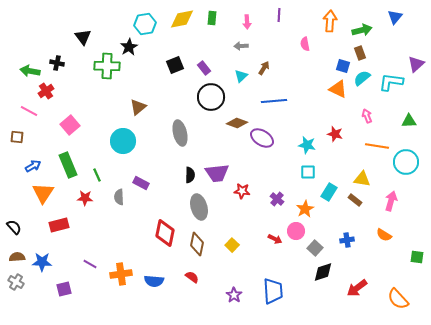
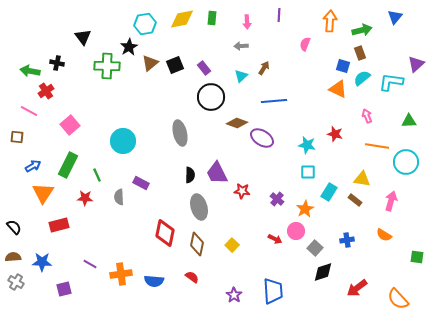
pink semicircle at (305, 44): rotated 32 degrees clockwise
brown triangle at (138, 107): moved 12 px right, 44 px up
green rectangle at (68, 165): rotated 50 degrees clockwise
purple trapezoid at (217, 173): rotated 70 degrees clockwise
brown semicircle at (17, 257): moved 4 px left
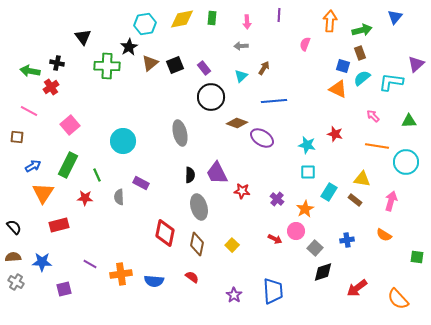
red cross at (46, 91): moved 5 px right, 4 px up
pink arrow at (367, 116): moved 6 px right; rotated 24 degrees counterclockwise
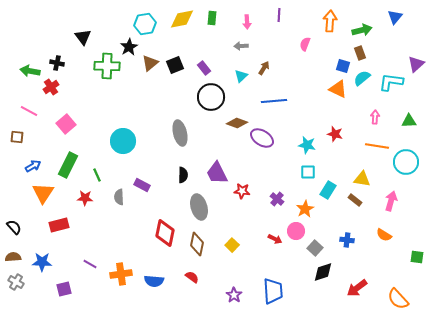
pink arrow at (373, 116): moved 2 px right, 1 px down; rotated 48 degrees clockwise
pink square at (70, 125): moved 4 px left, 1 px up
black semicircle at (190, 175): moved 7 px left
purple rectangle at (141, 183): moved 1 px right, 2 px down
cyan rectangle at (329, 192): moved 1 px left, 2 px up
blue cross at (347, 240): rotated 16 degrees clockwise
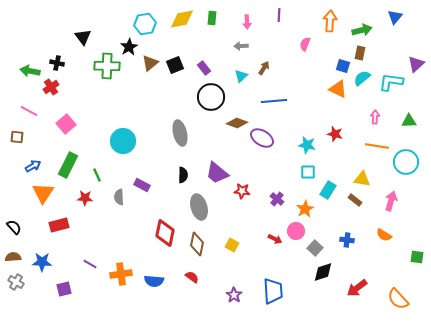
brown rectangle at (360, 53): rotated 32 degrees clockwise
purple trapezoid at (217, 173): rotated 25 degrees counterclockwise
yellow square at (232, 245): rotated 16 degrees counterclockwise
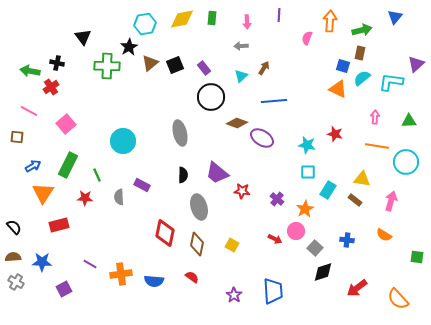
pink semicircle at (305, 44): moved 2 px right, 6 px up
purple square at (64, 289): rotated 14 degrees counterclockwise
